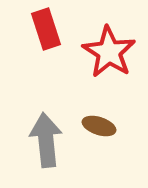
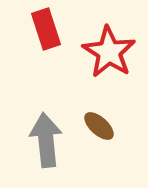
brown ellipse: rotated 24 degrees clockwise
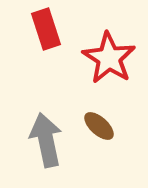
red star: moved 6 px down
gray arrow: rotated 6 degrees counterclockwise
